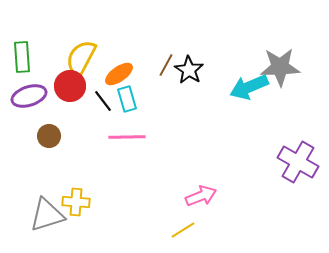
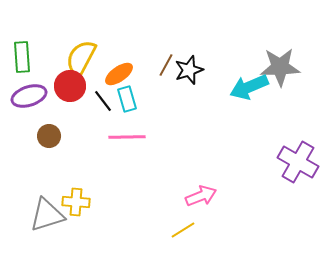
black star: rotated 20 degrees clockwise
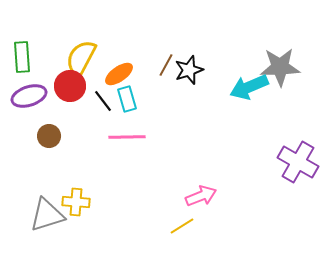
yellow line: moved 1 px left, 4 px up
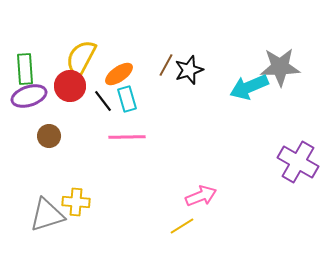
green rectangle: moved 3 px right, 12 px down
